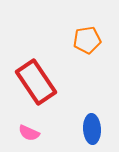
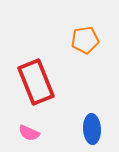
orange pentagon: moved 2 px left
red rectangle: rotated 12 degrees clockwise
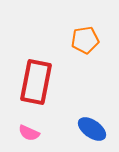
red rectangle: rotated 33 degrees clockwise
blue ellipse: rotated 52 degrees counterclockwise
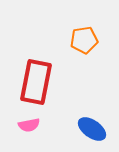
orange pentagon: moved 1 px left
pink semicircle: moved 8 px up; rotated 35 degrees counterclockwise
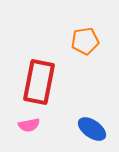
orange pentagon: moved 1 px right, 1 px down
red rectangle: moved 3 px right
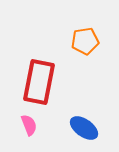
pink semicircle: rotated 100 degrees counterclockwise
blue ellipse: moved 8 px left, 1 px up
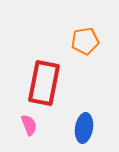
red rectangle: moved 5 px right, 1 px down
blue ellipse: rotated 64 degrees clockwise
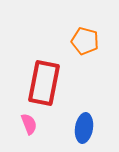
orange pentagon: rotated 24 degrees clockwise
pink semicircle: moved 1 px up
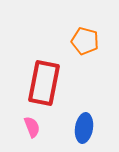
pink semicircle: moved 3 px right, 3 px down
